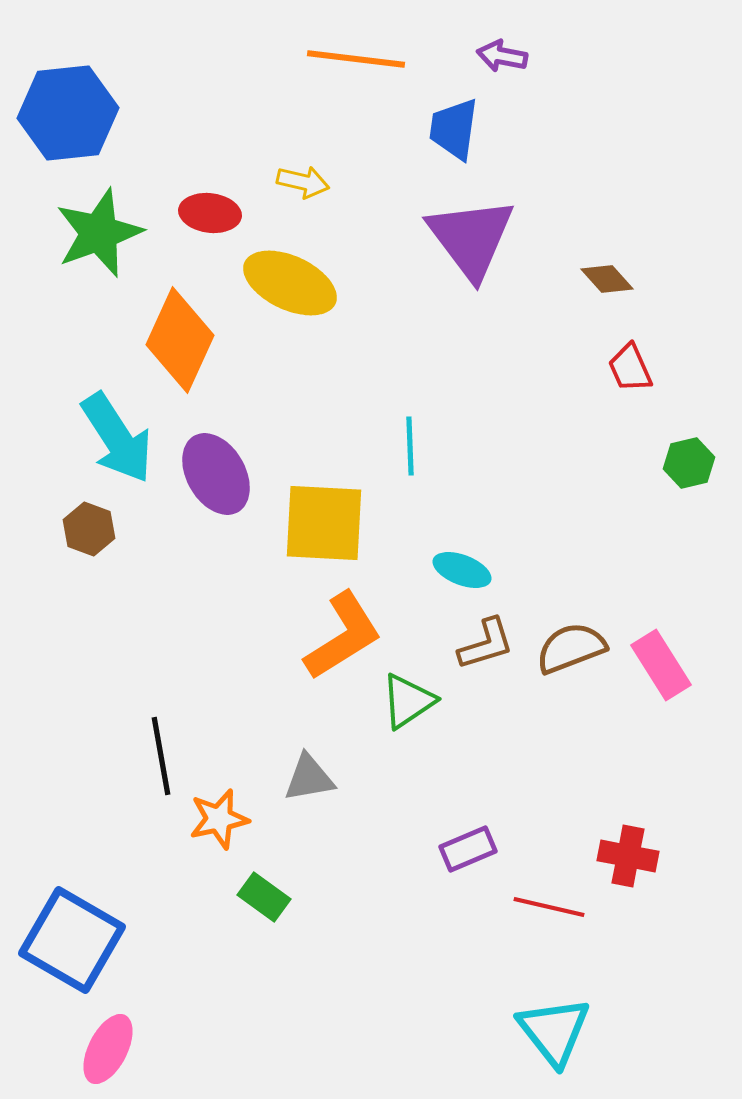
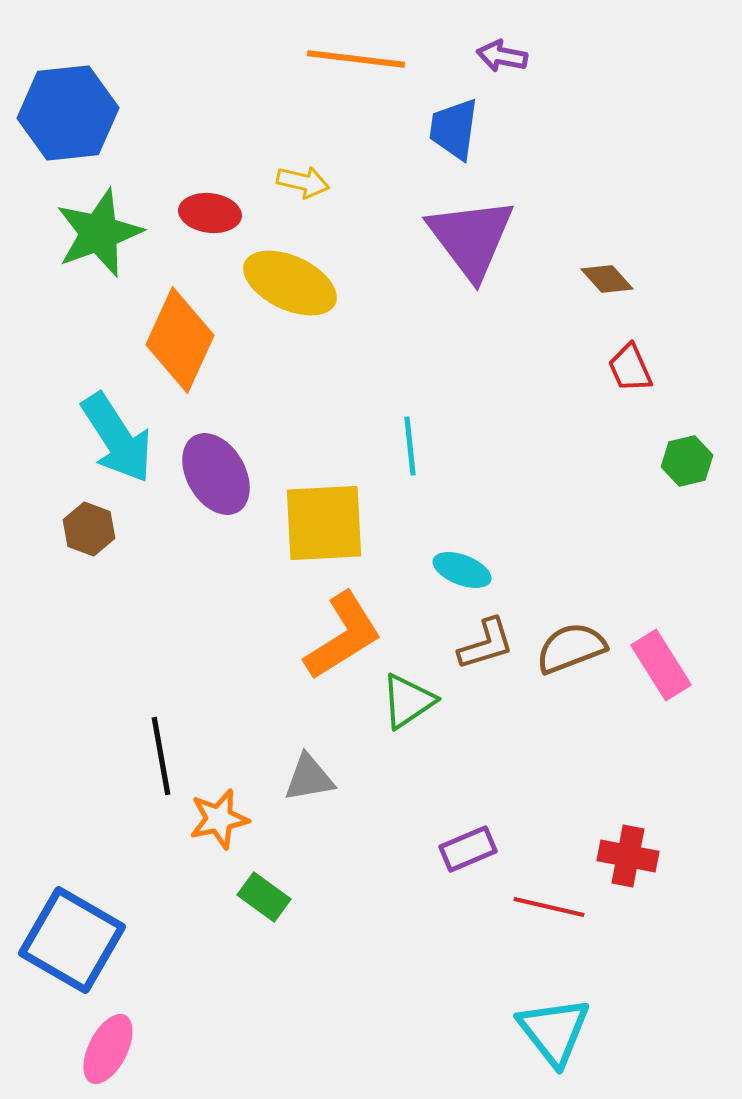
cyan line: rotated 4 degrees counterclockwise
green hexagon: moved 2 px left, 2 px up
yellow square: rotated 6 degrees counterclockwise
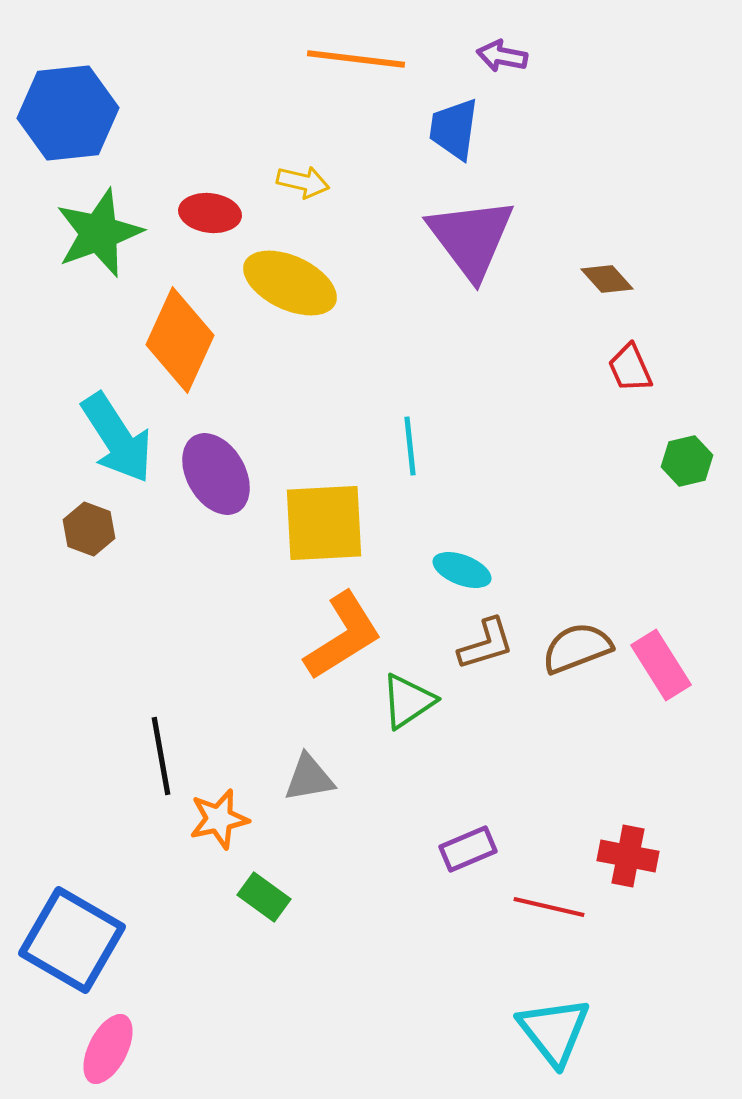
brown semicircle: moved 6 px right
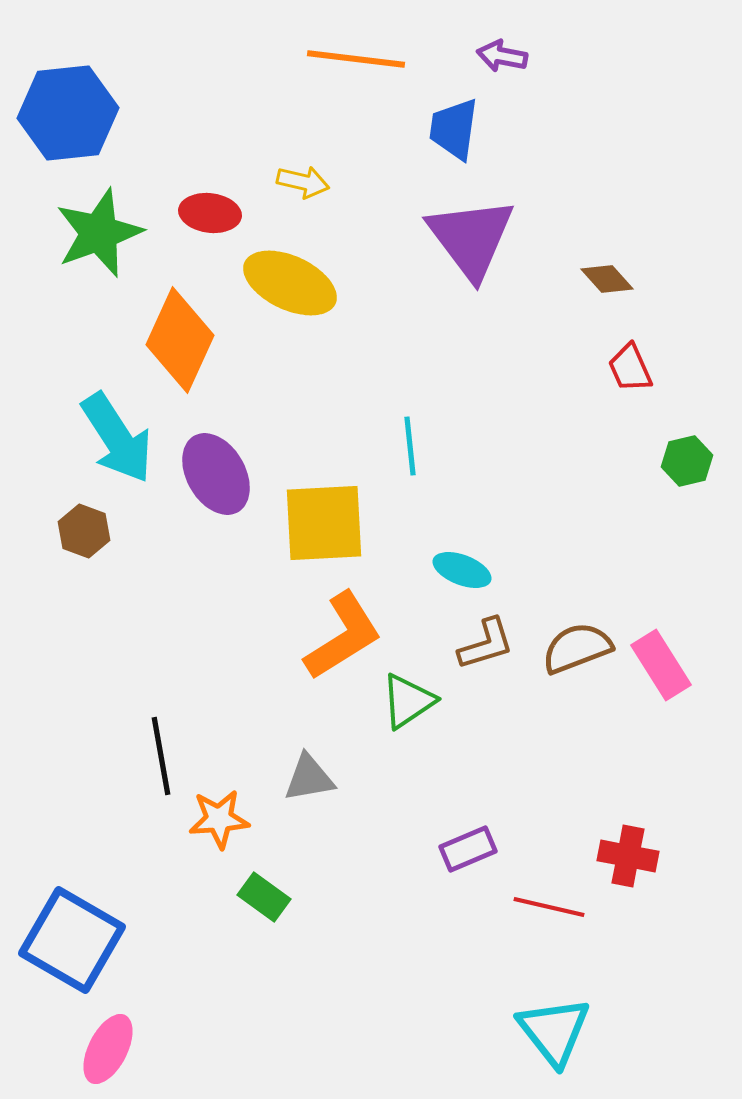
brown hexagon: moved 5 px left, 2 px down
orange star: rotated 8 degrees clockwise
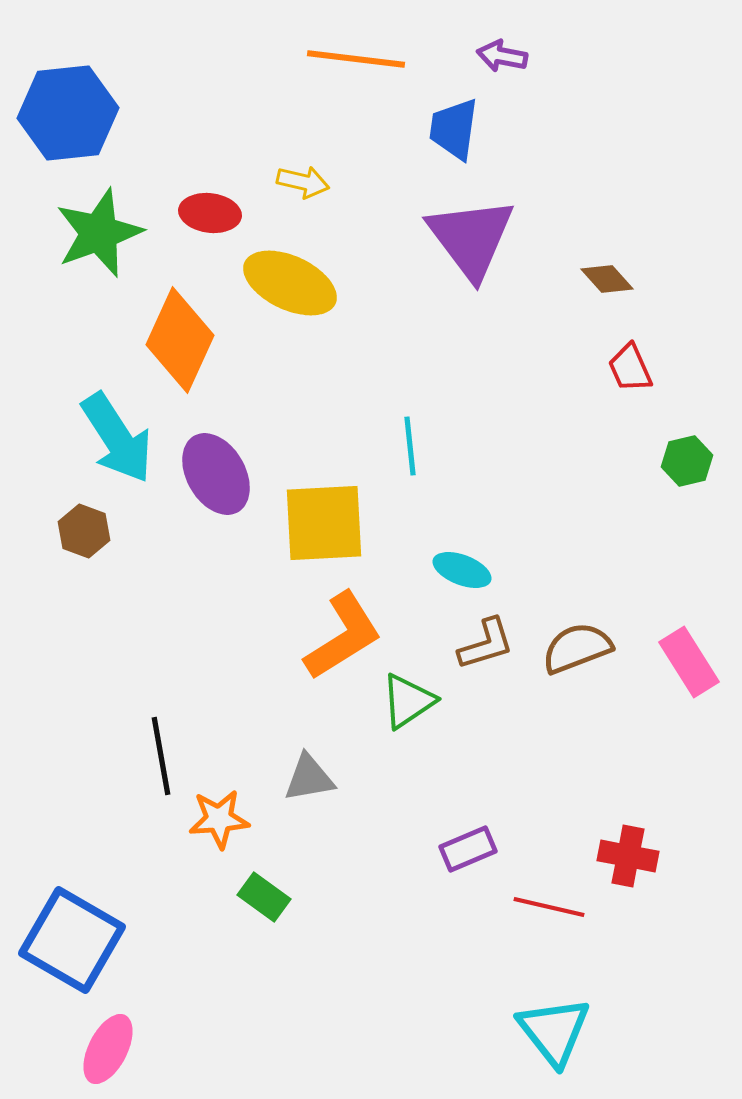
pink rectangle: moved 28 px right, 3 px up
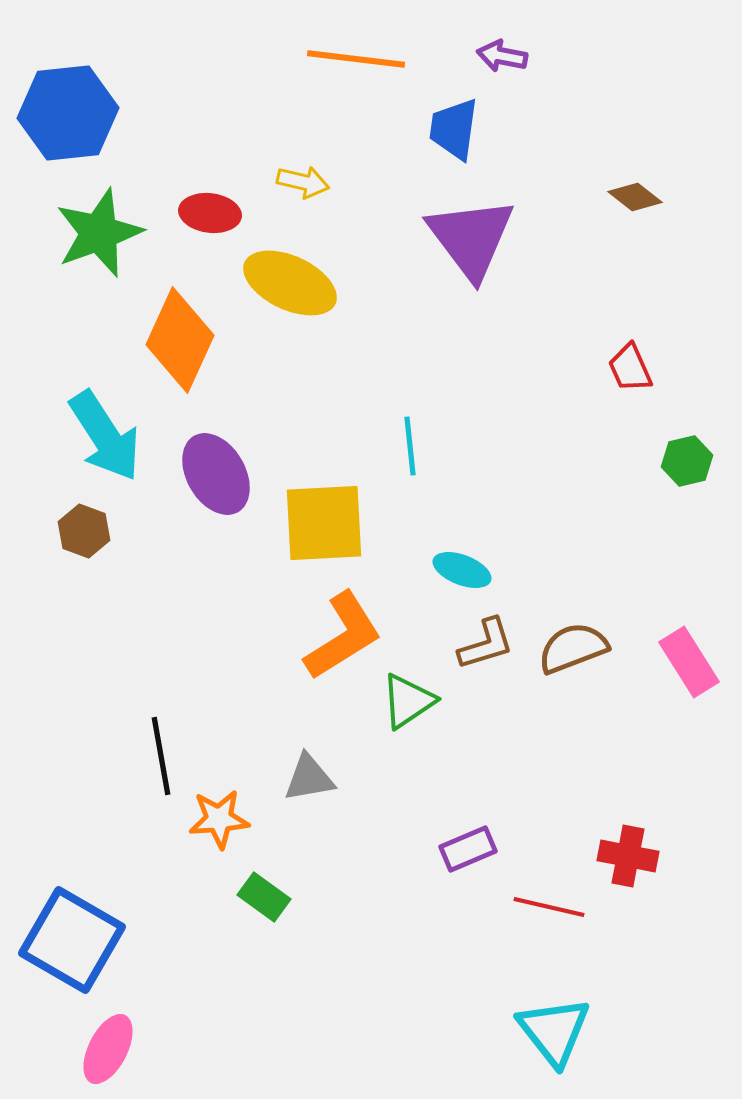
brown diamond: moved 28 px right, 82 px up; rotated 10 degrees counterclockwise
cyan arrow: moved 12 px left, 2 px up
brown semicircle: moved 4 px left
